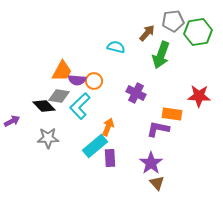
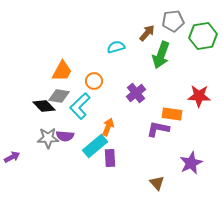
green hexagon: moved 5 px right, 4 px down
cyan semicircle: rotated 30 degrees counterclockwise
purple semicircle: moved 12 px left, 56 px down
purple cross: rotated 24 degrees clockwise
purple arrow: moved 36 px down
purple star: moved 40 px right; rotated 10 degrees clockwise
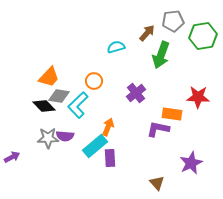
orange trapezoid: moved 13 px left, 6 px down; rotated 15 degrees clockwise
red star: moved 1 px left, 1 px down
cyan L-shape: moved 2 px left, 1 px up
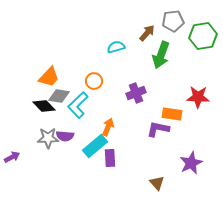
purple cross: rotated 18 degrees clockwise
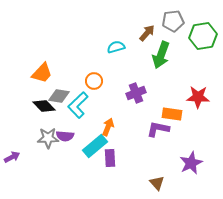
orange trapezoid: moved 7 px left, 4 px up
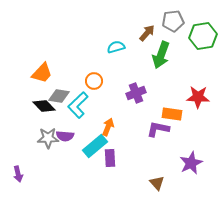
purple arrow: moved 6 px right, 17 px down; rotated 105 degrees clockwise
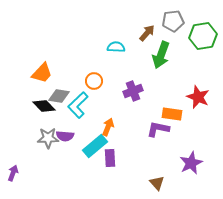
cyan semicircle: rotated 18 degrees clockwise
purple cross: moved 3 px left, 2 px up
red star: rotated 20 degrees clockwise
purple arrow: moved 5 px left, 1 px up; rotated 147 degrees counterclockwise
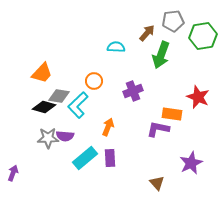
black diamond: moved 1 px down; rotated 30 degrees counterclockwise
cyan rectangle: moved 10 px left, 12 px down
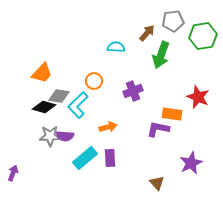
orange arrow: rotated 54 degrees clockwise
gray star: moved 2 px right, 2 px up
